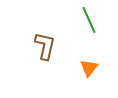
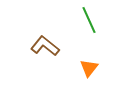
brown L-shape: rotated 64 degrees counterclockwise
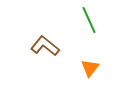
orange triangle: moved 1 px right
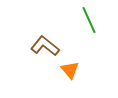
orange triangle: moved 20 px left, 2 px down; rotated 18 degrees counterclockwise
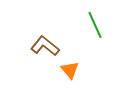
green line: moved 6 px right, 5 px down
